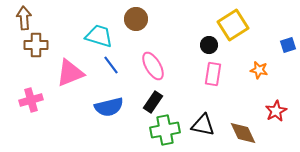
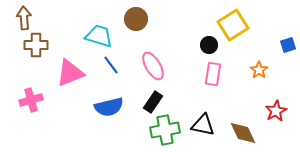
orange star: rotated 24 degrees clockwise
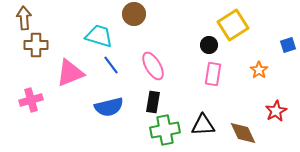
brown circle: moved 2 px left, 5 px up
black rectangle: rotated 25 degrees counterclockwise
black triangle: rotated 15 degrees counterclockwise
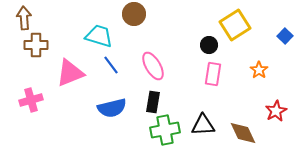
yellow square: moved 2 px right
blue square: moved 3 px left, 9 px up; rotated 28 degrees counterclockwise
blue semicircle: moved 3 px right, 1 px down
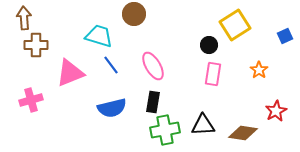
blue square: rotated 21 degrees clockwise
brown diamond: rotated 56 degrees counterclockwise
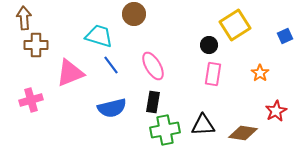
orange star: moved 1 px right, 3 px down
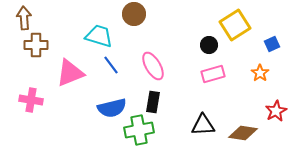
blue square: moved 13 px left, 8 px down
pink rectangle: rotated 65 degrees clockwise
pink cross: rotated 25 degrees clockwise
green cross: moved 26 px left
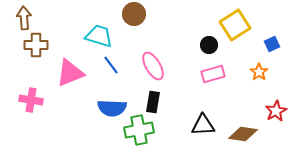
orange star: moved 1 px left, 1 px up
blue semicircle: rotated 16 degrees clockwise
brown diamond: moved 1 px down
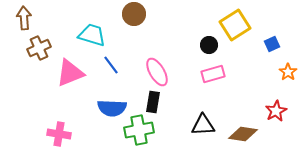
cyan trapezoid: moved 7 px left, 1 px up
brown cross: moved 3 px right, 3 px down; rotated 25 degrees counterclockwise
pink ellipse: moved 4 px right, 6 px down
orange star: moved 29 px right
pink cross: moved 28 px right, 34 px down
